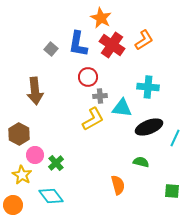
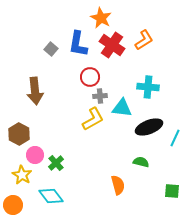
red circle: moved 2 px right
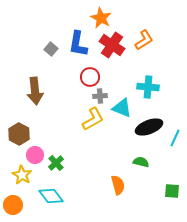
cyan triangle: rotated 15 degrees clockwise
